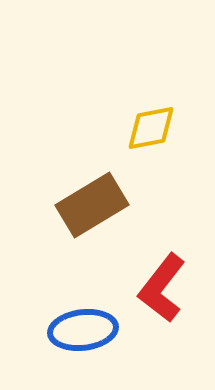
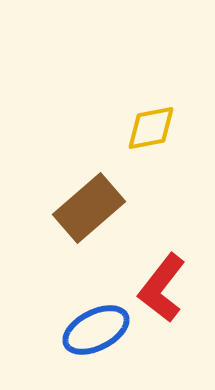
brown rectangle: moved 3 px left, 3 px down; rotated 10 degrees counterclockwise
blue ellipse: moved 13 px right; rotated 20 degrees counterclockwise
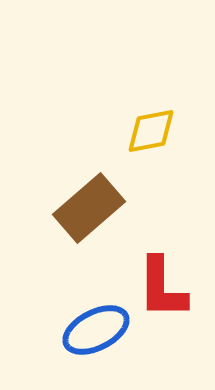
yellow diamond: moved 3 px down
red L-shape: rotated 38 degrees counterclockwise
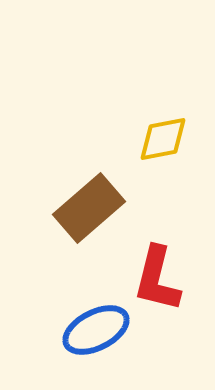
yellow diamond: moved 12 px right, 8 px down
red L-shape: moved 5 px left, 9 px up; rotated 14 degrees clockwise
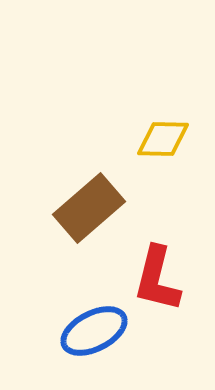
yellow diamond: rotated 12 degrees clockwise
blue ellipse: moved 2 px left, 1 px down
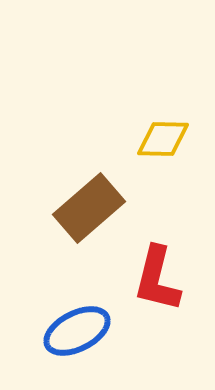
blue ellipse: moved 17 px left
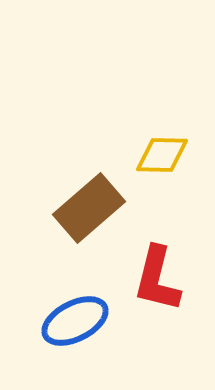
yellow diamond: moved 1 px left, 16 px down
blue ellipse: moved 2 px left, 10 px up
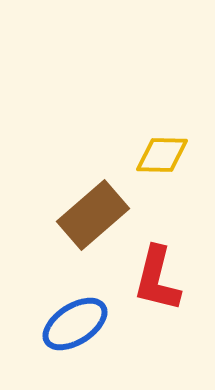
brown rectangle: moved 4 px right, 7 px down
blue ellipse: moved 3 px down; rotated 6 degrees counterclockwise
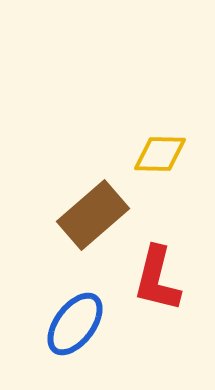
yellow diamond: moved 2 px left, 1 px up
blue ellipse: rotated 20 degrees counterclockwise
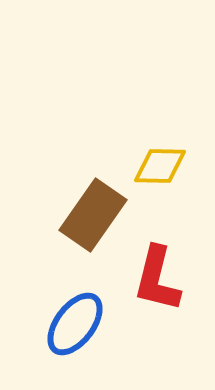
yellow diamond: moved 12 px down
brown rectangle: rotated 14 degrees counterclockwise
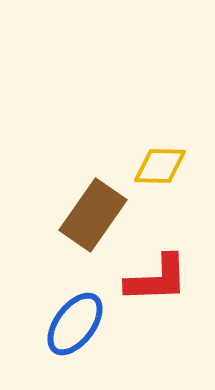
red L-shape: rotated 106 degrees counterclockwise
